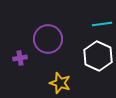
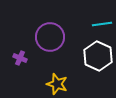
purple circle: moved 2 px right, 2 px up
purple cross: rotated 32 degrees clockwise
yellow star: moved 3 px left, 1 px down
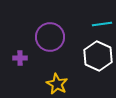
purple cross: rotated 24 degrees counterclockwise
yellow star: rotated 10 degrees clockwise
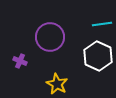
purple cross: moved 3 px down; rotated 24 degrees clockwise
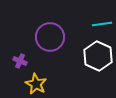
yellow star: moved 21 px left
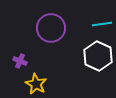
purple circle: moved 1 px right, 9 px up
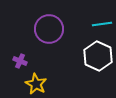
purple circle: moved 2 px left, 1 px down
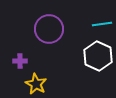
purple cross: rotated 24 degrees counterclockwise
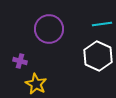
purple cross: rotated 16 degrees clockwise
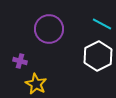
cyan line: rotated 36 degrees clockwise
white hexagon: rotated 8 degrees clockwise
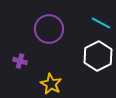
cyan line: moved 1 px left, 1 px up
yellow star: moved 15 px right
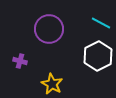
yellow star: moved 1 px right
